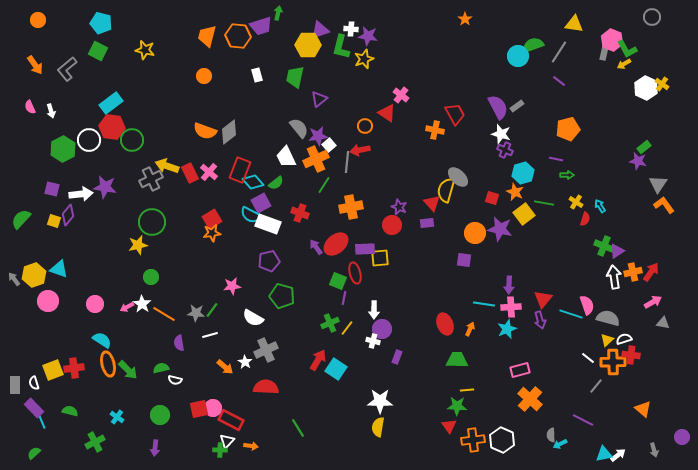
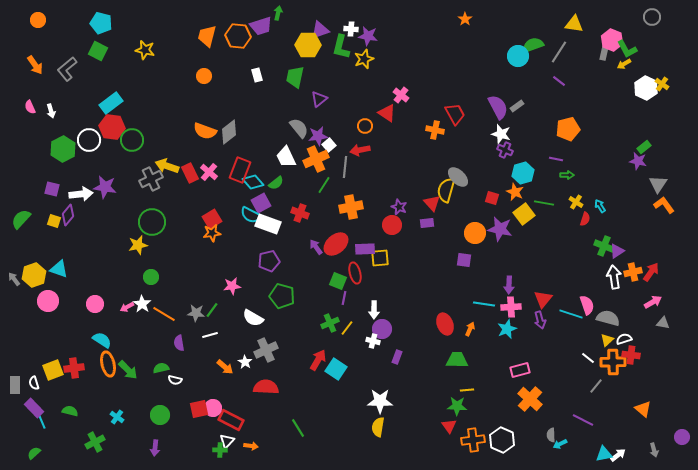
gray line at (347, 162): moved 2 px left, 5 px down
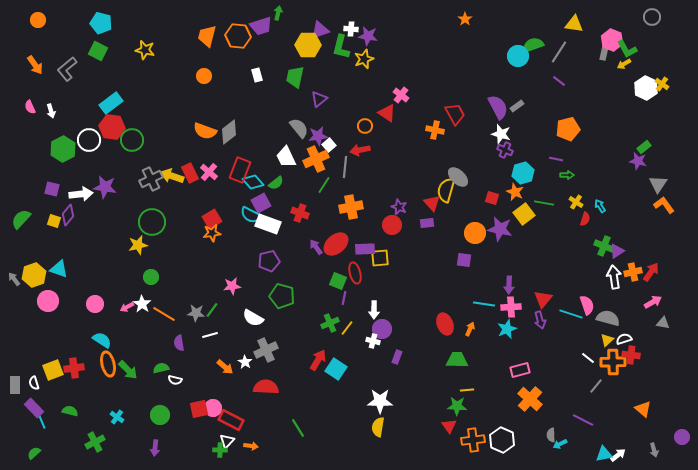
yellow arrow at (167, 166): moved 5 px right, 10 px down
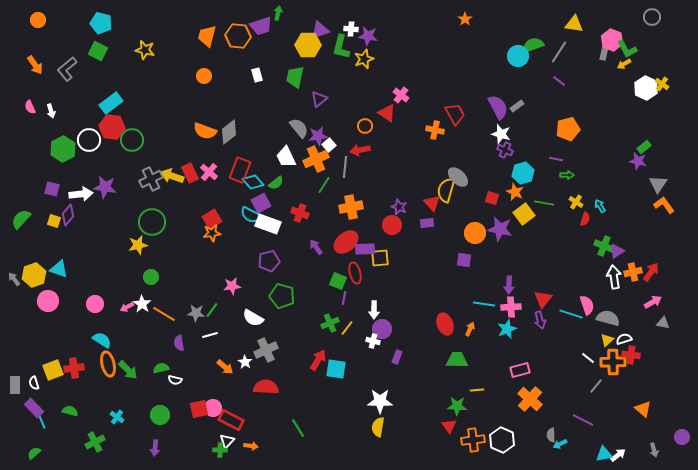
red ellipse at (336, 244): moved 10 px right, 2 px up
cyan square at (336, 369): rotated 25 degrees counterclockwise
yellow line at (467, 390): moved 10 px right
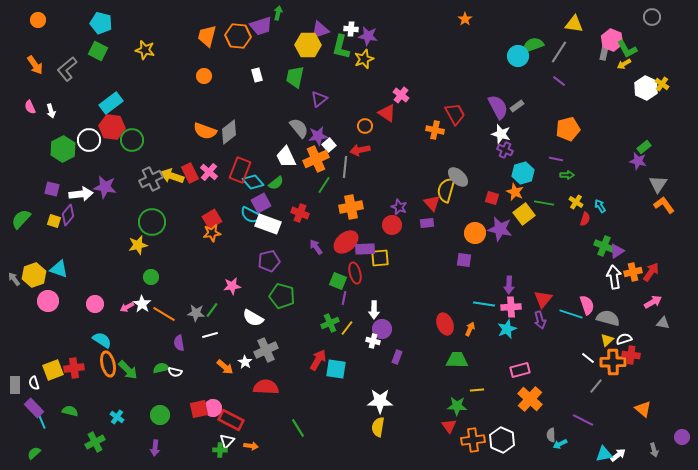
white semicircle at (175, 380): moved 8 px up
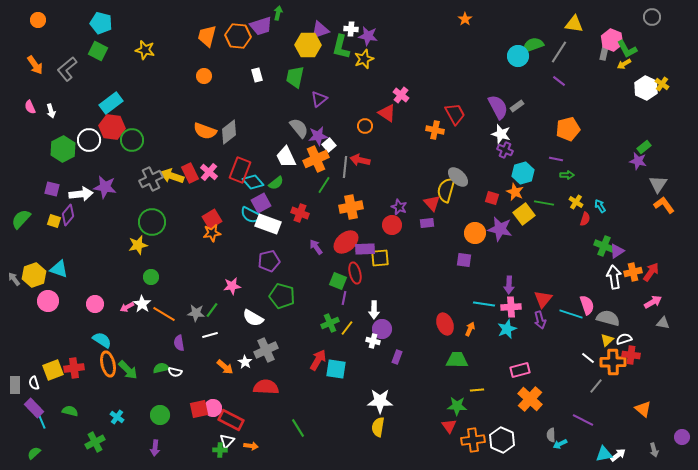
red arrow at (360, 150): moved 10 px down; rotated 24 degrees clockwise
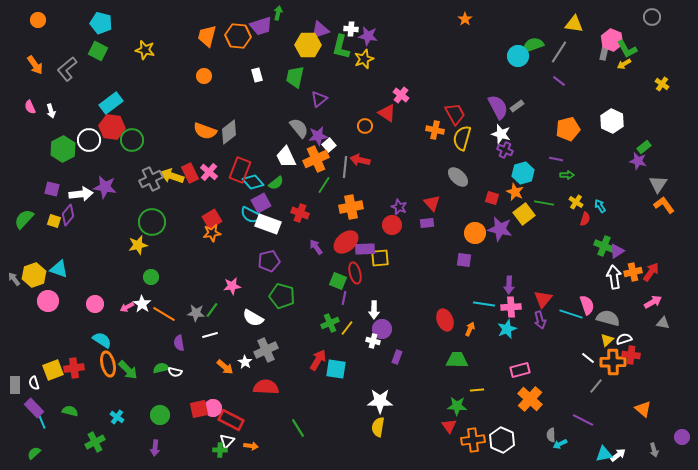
white hexagon at (646, 88): moved 34 px left, 33 px down
yellow semicircle at (446, 190): moved 16 px right, 52 px up
green semicircle at (21, 219): moved 3 px right
red ellipse at (445, 324): moved 4 px up
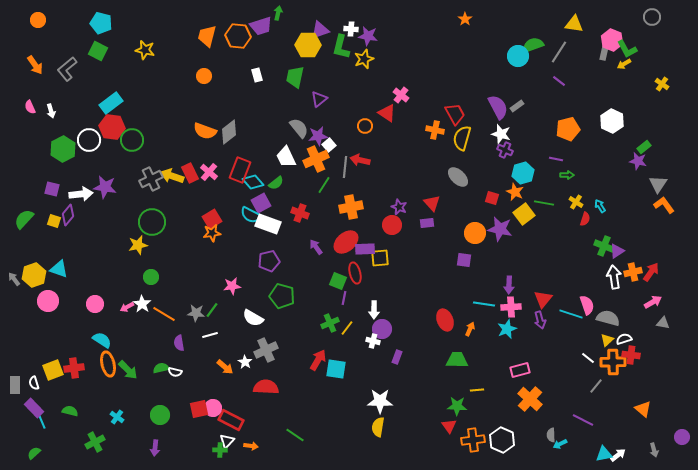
green line at (298, 428): moved 3 px left, 7 px down; rotated 24 degrees counterclockwise
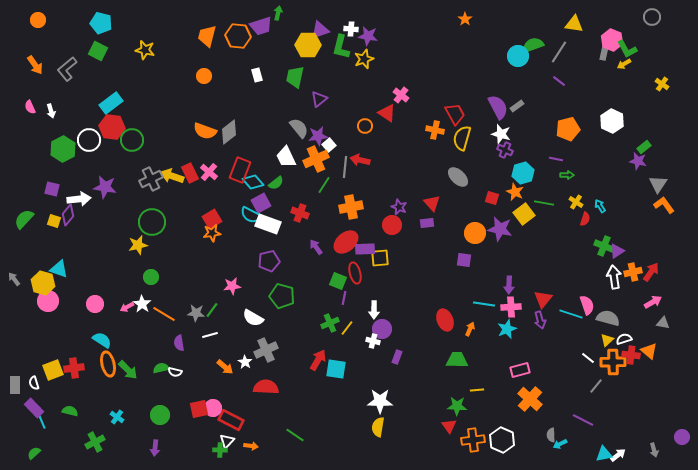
white arrow at (81, 194): moved 2 px left, 5 px down
yellow hexagon at (34, 275): moved 9 px right, 8 px down; rotated 25 degrees counterclockwise
orange triangle at (643, 409): moved 6 px right, 58 px up
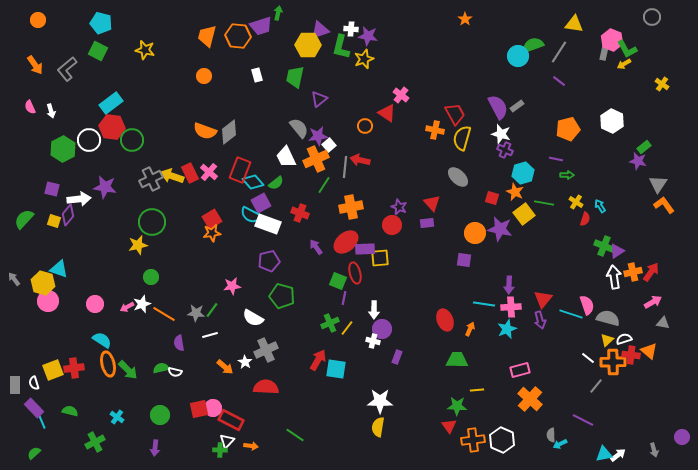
white star at (142, 304): rotated 18 degrees clockwise
